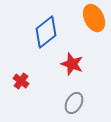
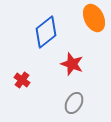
red cross: moved 1 px right, 1 px up
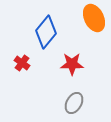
blue diamond: rotated 12 degrees counterclockwise
red star: rotated 20 degrees counterclockwise
red cross: moved 17 px up
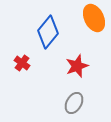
blue diamond: moved 2 px right
red star: moved 5 px right, 2 px down; rotated 20 degrees counterclockwise
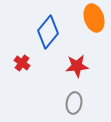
orange ellipse: rotated 8 degrees clockwise
red star: rotated 15 degrees clockwise
gray ellipse: rotated 20 degrees counterclockwise
